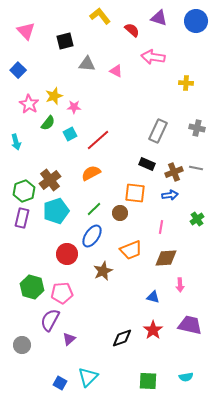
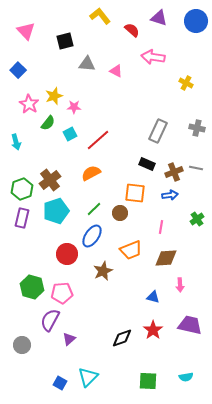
yellow cross at (186, 83): rotated 24 degrees clockwise
green hexagon at (24, 191): moved 2 px left, 2 px up
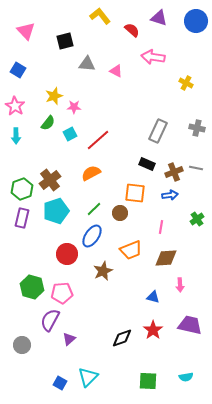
blue square at (18, 70): rotated 14 degrees counterclockwise
pink star at (29, 104): moved 14 px left, 2 px down
cyan arrow at (16, 142): moved 6 px up; rotated 14 degrees clockwise
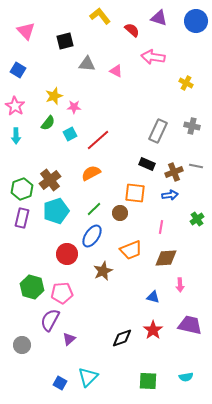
gray cross at (197, 128): moved 5 px left, 2 px up
gray line at (196, 168): moved 2 px up
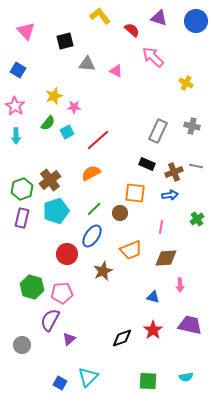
pink arrow at (153, 57): rotated 35 degrees clockwise
cyan square at (70, 134): moved 3 px left, 2 px up
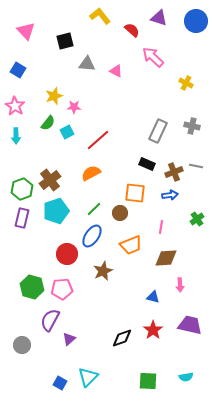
orange trapezoid at (131, 250): moved 5 px up
pink pentagon at (62, 293): moved 4 px up
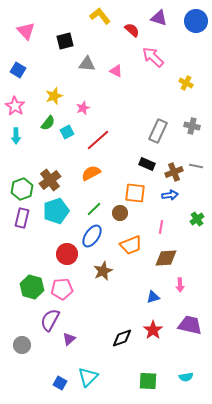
pink star at (74, 107): moved 9 px right, 1 px down; rotated 24 degrees counterclockwise
blue triangle at (153, 297): rotated 32 degrees counterclockwise
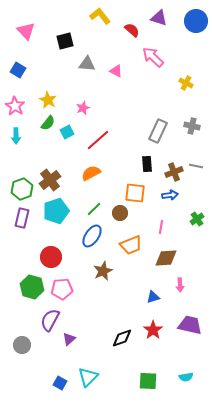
yellow star at (54, 96): moved 6 px left, 4 px down; rotated 24 degrees counterclockwise
black rectangle at (147, 164): rotated 63 degrees clockwise
red circle at (67, 254): moved 16 px left, 3 px down
